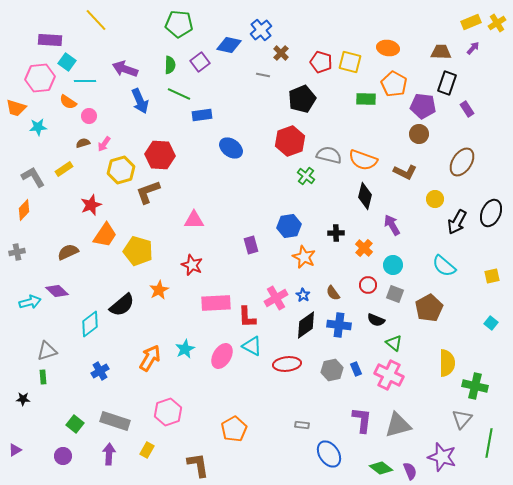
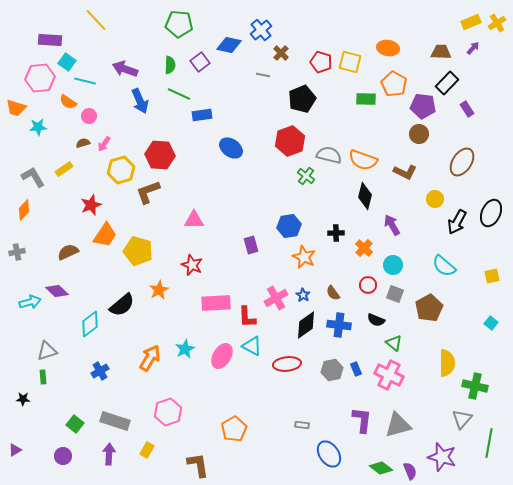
cyan line at (85, 81): rotated 15 degrees clockwise
black rectangle at (447, 83): rotated 25 degrees clockwise
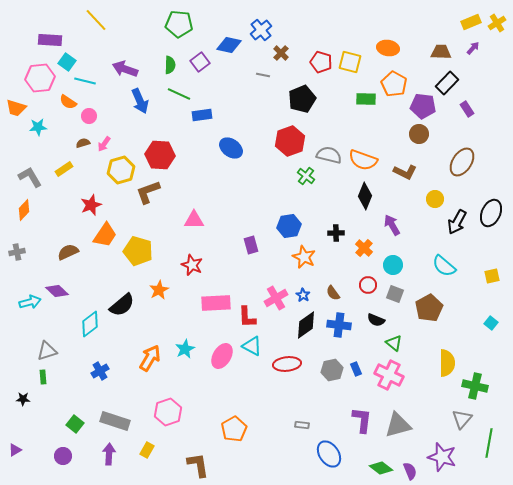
gray L-shape at (33, 177): moved 3 px left
black diamond at (365, 196): rotated 8 degrees clockwise
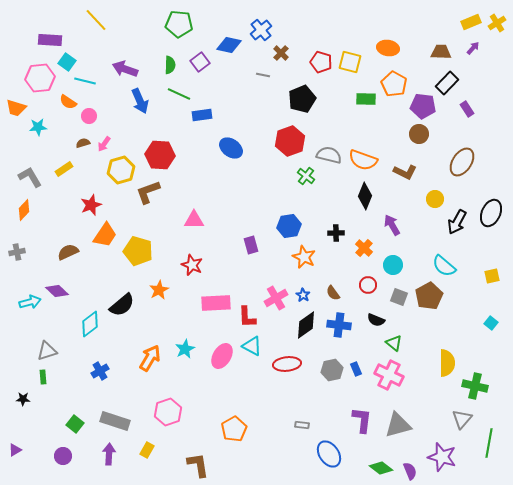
gray square at (395, 294): moved 4 px right, 3 px down
brown pentagon at (429, 308): moved 12 px up
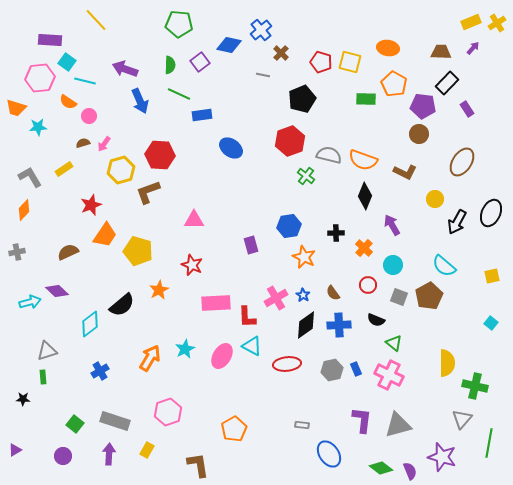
blue cross at (339, 325): rotated 10 degrees counterclockwise
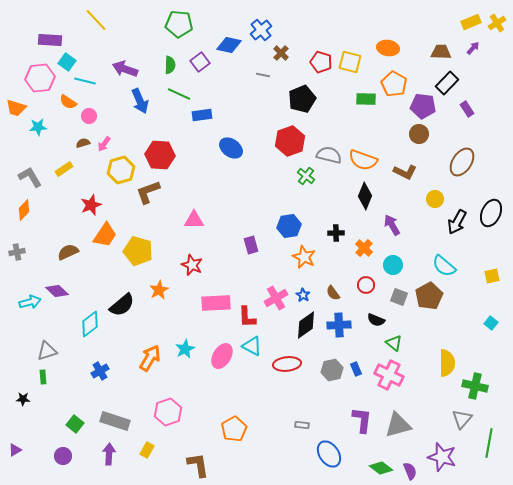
red circle at (368, 285): moved 2 px left
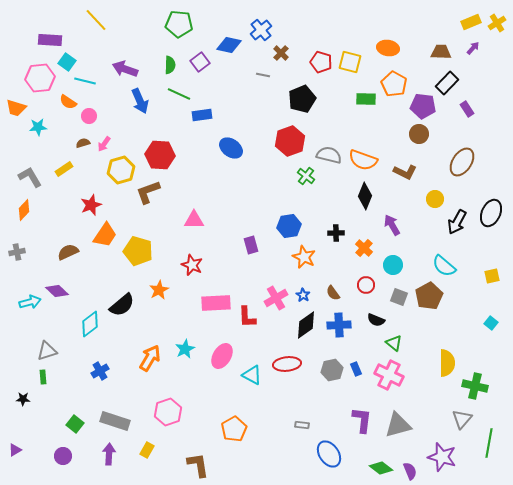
cyan triangle at (252, 346): moved 29 px down
